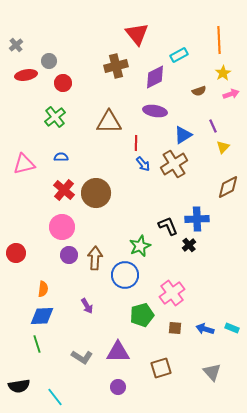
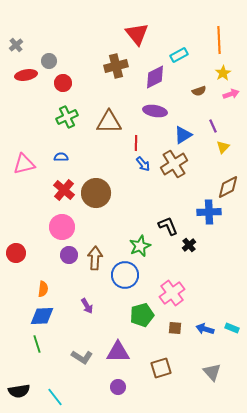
green cross at (55, 117): moved 12 px right; rotated 15 degrees clockwise
blue cross at (197, 219): moved 12 px right, 7 px up
black semicircle at (19, 386): moved 5 px down
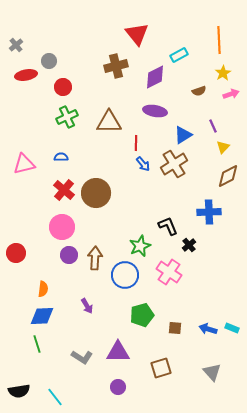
red circle at (63, 83): moved 4 px down
brown diamond at (228, 187): moved 11 px up
pink cross at (172, 293): moved 3 px left, 21 px up; rotated 20 degrees counterclockwise
blue arrow at (205, 329): moved 3 px right
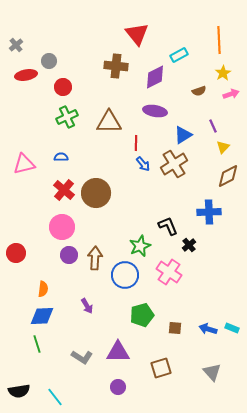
brown cross at (116, 66): rotated 20 degrees clockwise
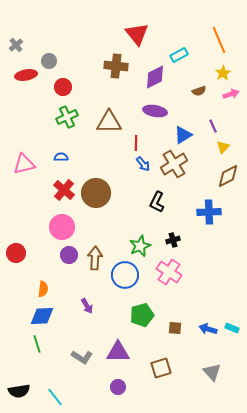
orange line at (219, 40): rotated 20 degrees counterclockwise
black L-shape at (168, 226): moved 11 px left, 24 px up; rotated 130 degrees counterclockwise
black cross at (189, 245): moved 16 px left, 5 px up; rotated 24 degrees clockwise
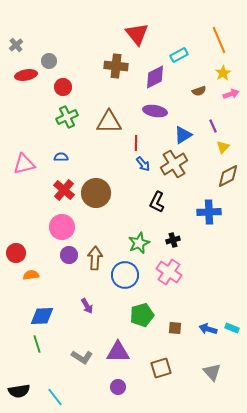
green star at (140, 246): moved 1 px left, 3 px up
orange semicircle at (43, 289): moved 12 px left, 14 px up; rotated 105 degrees counterclockwise
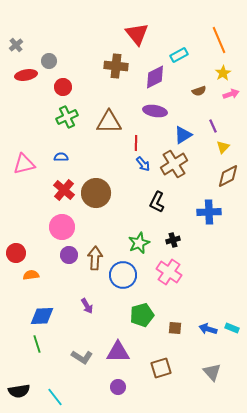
blue circle at (125, 275): moved 2 px left
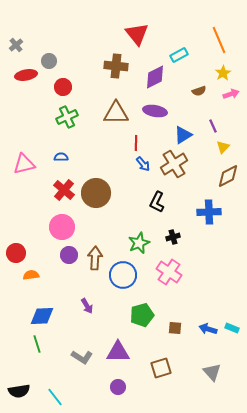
brown triangle at (109, 122): moved 7 px right, 9 px up
black cross at (173, 240): moved 3 px up
